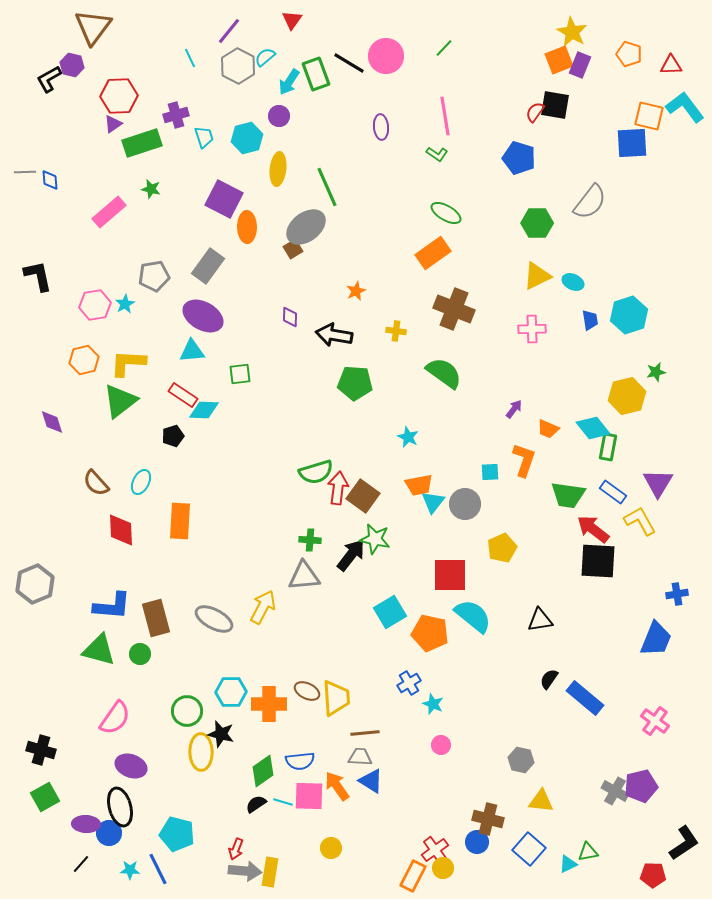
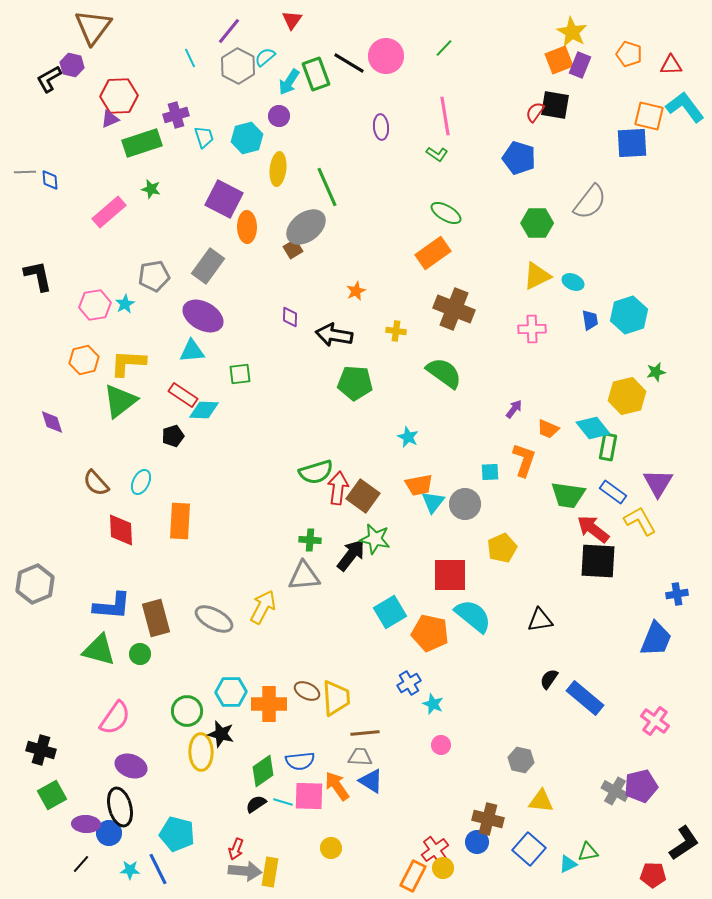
purple triangle at (113, 124): moved 3 px left, 5 px up; rotated 12 degrees clockwise
green square at (45, 797): moved 7 px right, 2 px up
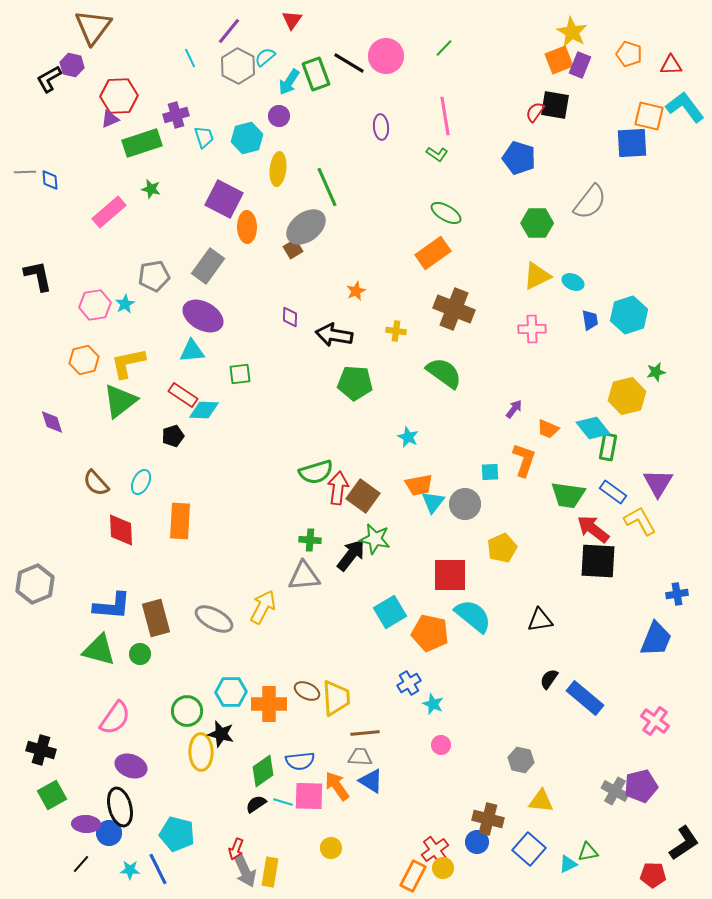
yellow L-shape at (128, 363): rotated 15 degrees counterclockwise
gray arrow at (245, 871): rotated 60 degrees clockwise
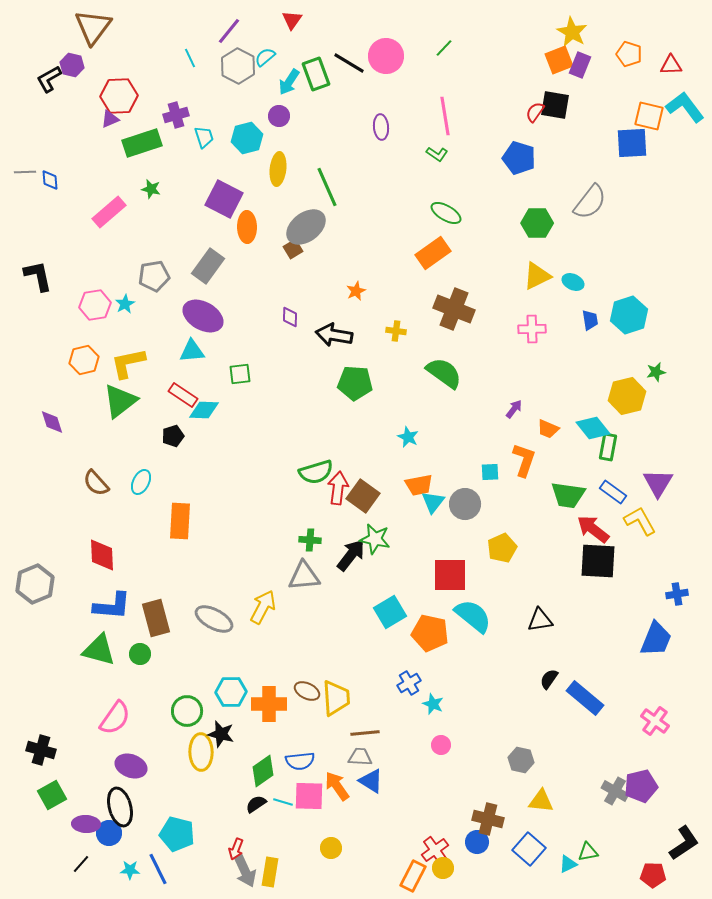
red diamond at (121, 530): moved 19 px left, 25 px down
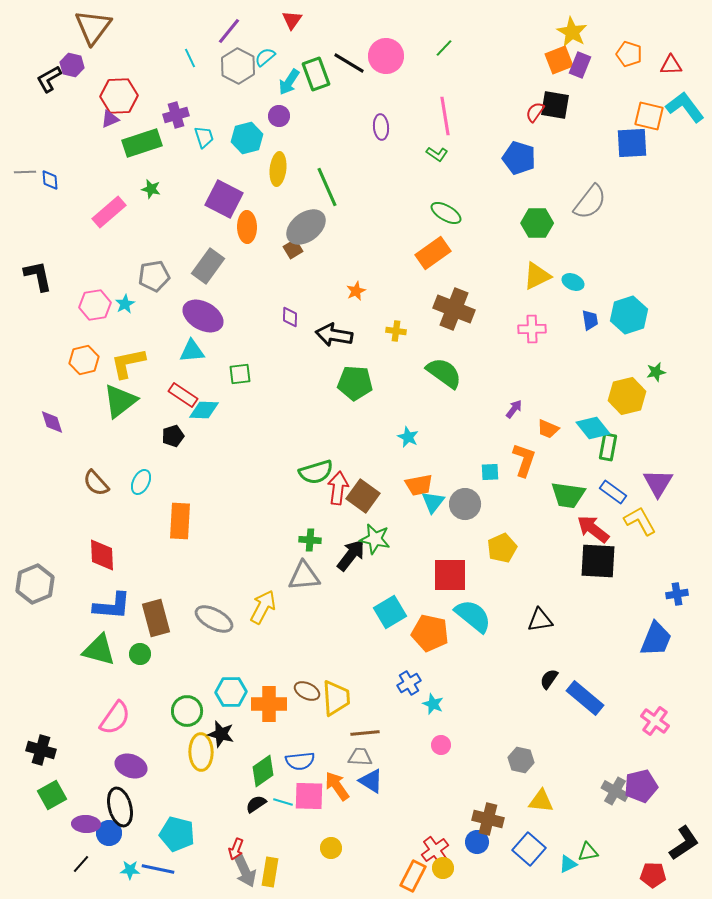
blue line at (158, 869): rotated 52 degrees counterclockwise
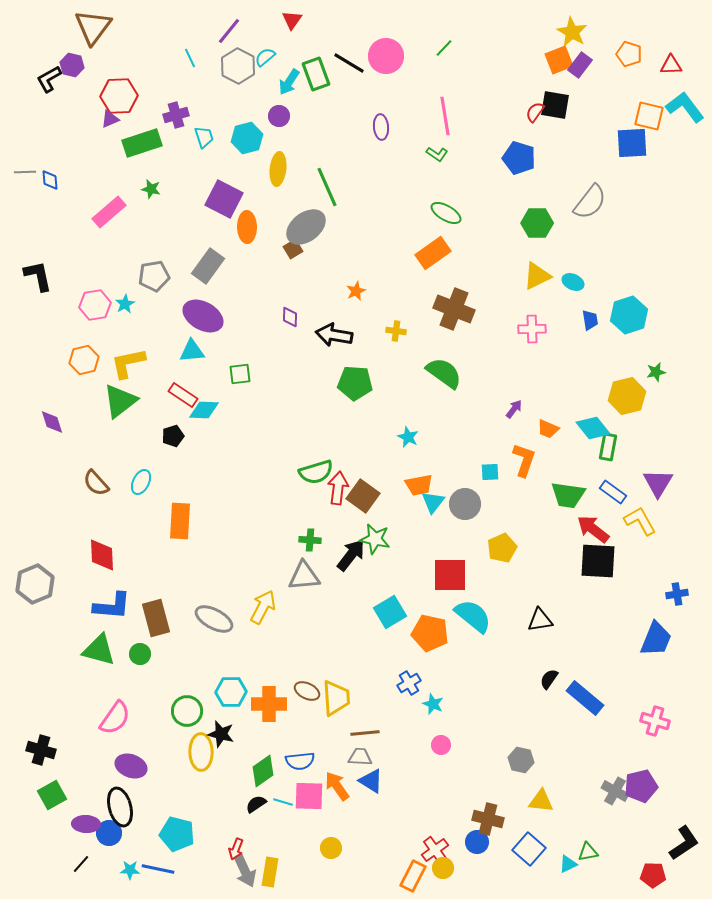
purple rectangle at (580, 65): rotated 15 degrees clockwise
pink cross at (655, 721): rotated 20 degrees counterclockwise
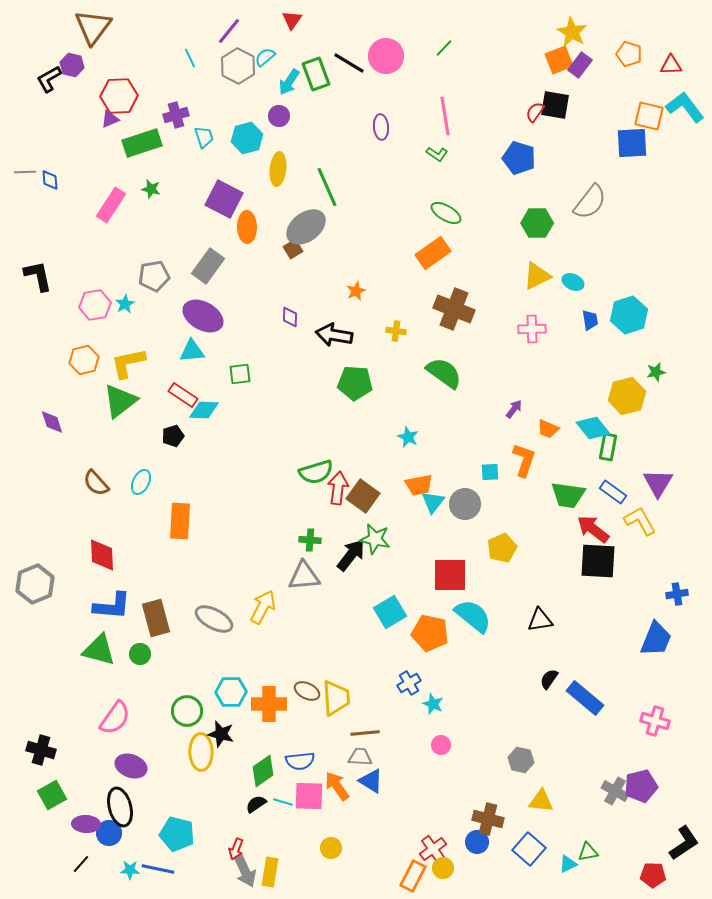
pink rectangle at (109, 212): moved 2 px right, 7 px up; rotated 16 degrees counterclockwise
red cross at (435, 850): moved 2 px left, 1 px up
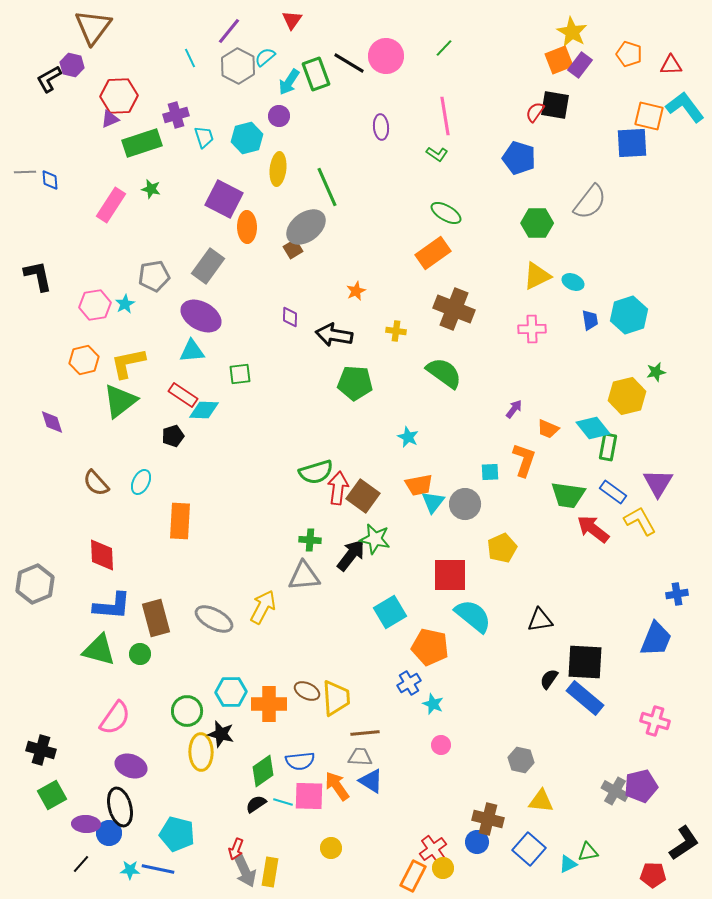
purple ellipse at (203, 316): moved 2 px left
black square at (598, 561): moved 13 px left, 101 px down
orange pentagon at (430, 633): moved 14 px down
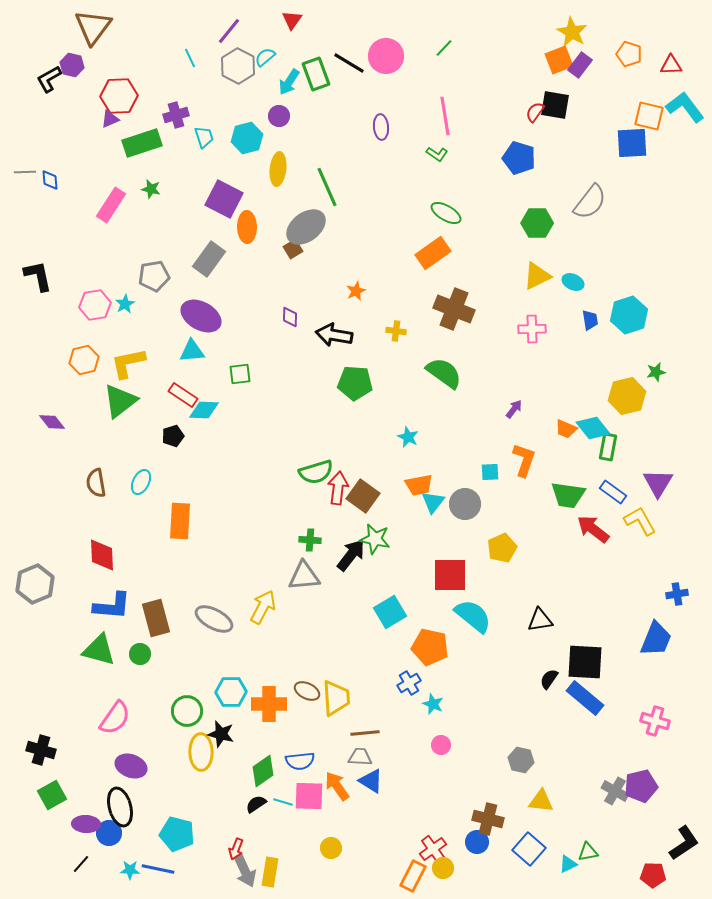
gray rectangle at (208, 266): moved 1 px right, 7 px up
purple diamond at (52, 422): rotated 20 degrees counterclockwise
orange trapezoid at (548, 429): moved 18 px right
brown semicircle at (96, 483): rotated 32 degrees clockwise
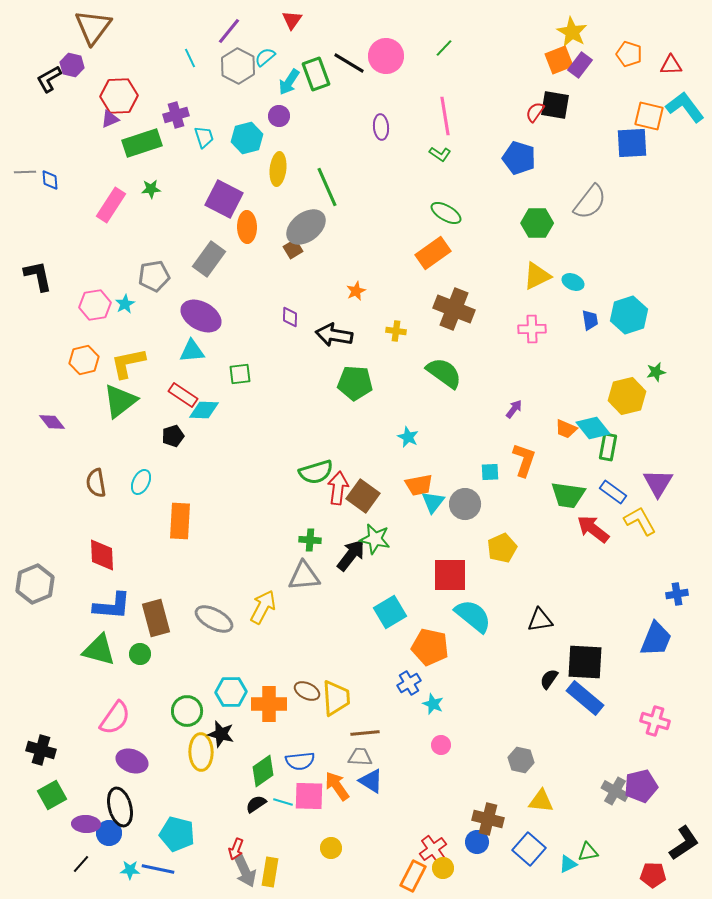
green L-shape at (437, 154): moved 3 px right
green star at (151, 189): rotated 18 degrees counterclockwise
purple ellipse at (131, 766): moved 1 px right, 5 px up
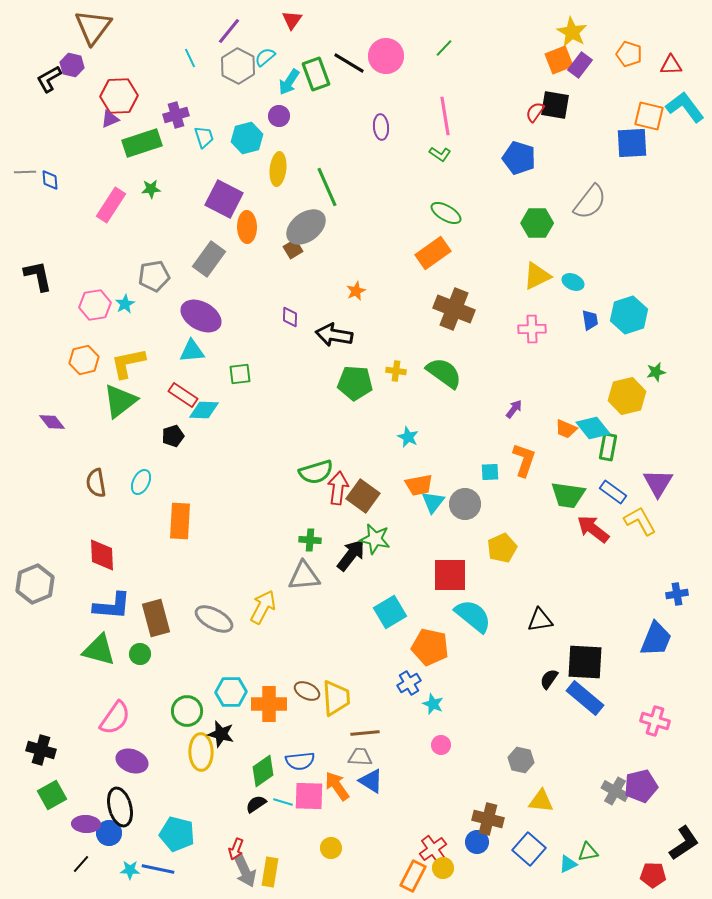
yellow cross at (396, 331): moved 40 px down
